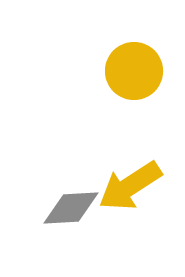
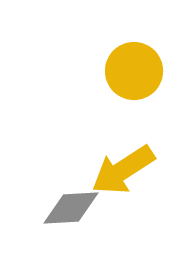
yellow arrow: moved 7 px left, 16 px up
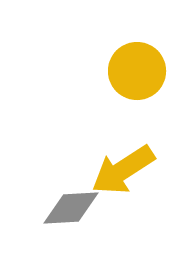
yellow circle: moved 3 px right
